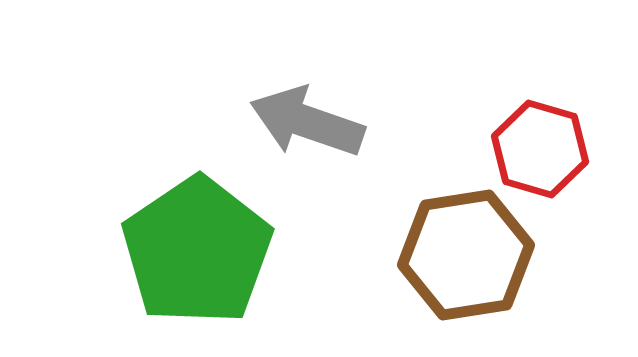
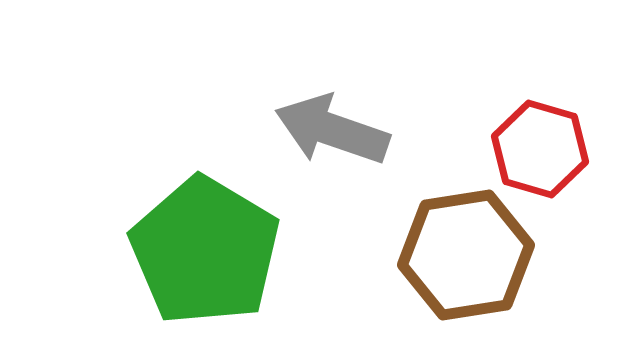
gray arrow: moved 25 px right, 8 px down
green pentagon: moved 8 px right; rotated 7 degrees counterclockwise
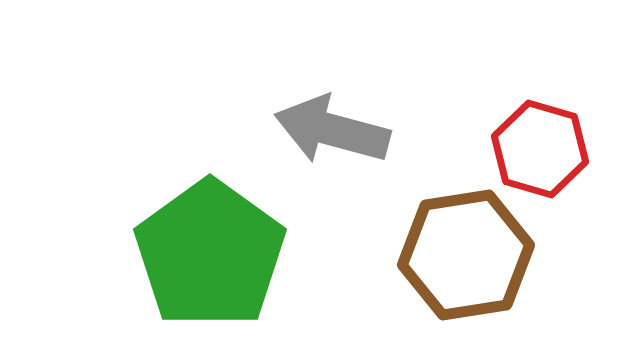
gray arrow: rotated 4 degrees counterclockwise
green pentagon: moved 5 px right, 3 px down; rotated 5 degrees clockwise
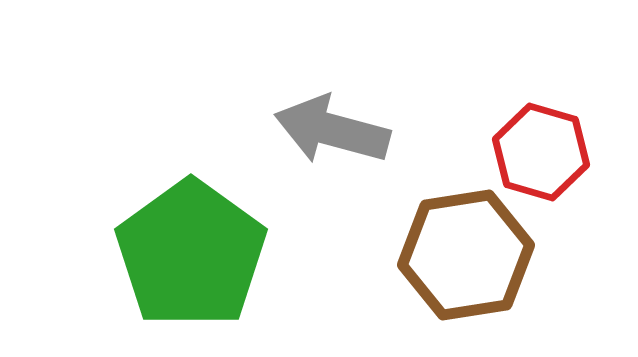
red hexagon: moved 1 px right, 3 px down
green pentagon: moved 19 px left
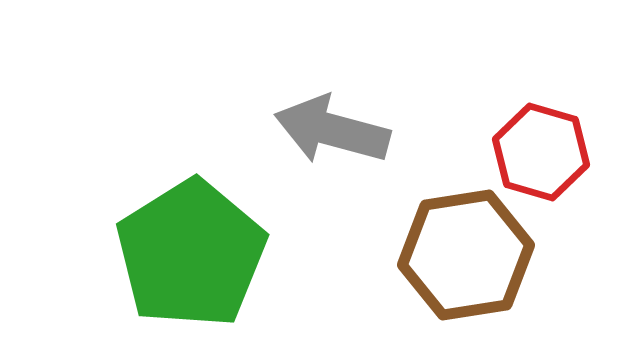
green pentagon: rotated 4 degrees clockwise
